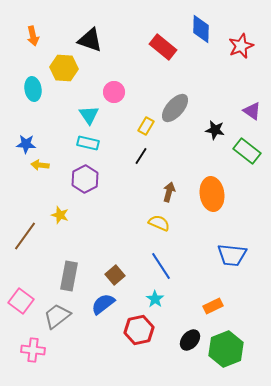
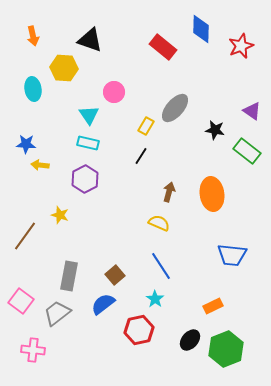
gray trapezoid: moved 3 px up
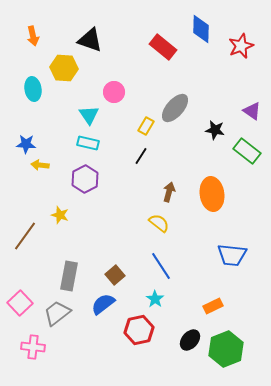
yellow semicircle: rotated 15 degrees clockwise
pink square: moved 1 px left, 2 px down; rotated 10 degrees clockwise
pink cross: moved 3 px up
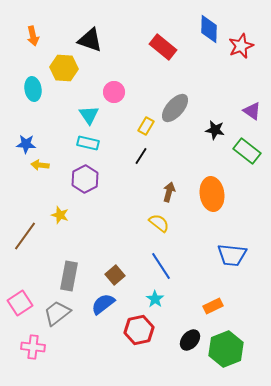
blue diamond: moved 8 px right
pink square: rotated 10 degrees clockwise
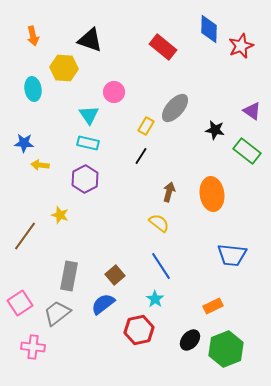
blue star: moved 2 px left, 1 px up
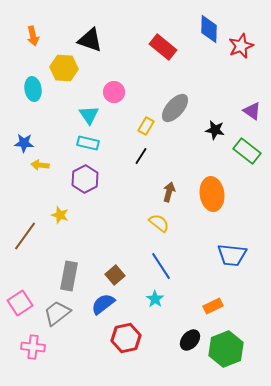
red hexagon: moved 13 px left, 8 px down
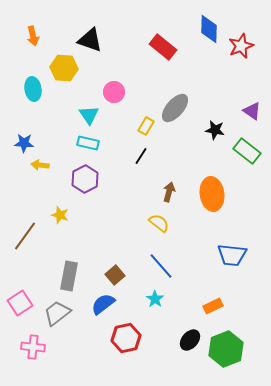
blue line: rotated 8 degrees counterclockwise
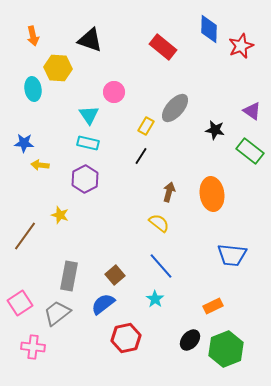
yellow hexagon: moved 6 px left
green rectangle: moved 3 px right
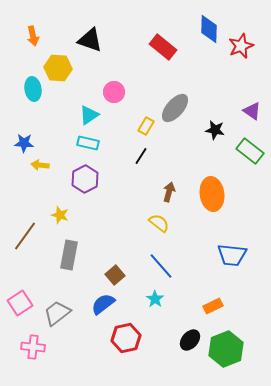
cyan triangle: rotated 30 degrees clockwise
gray rectangle: moved 21 px up
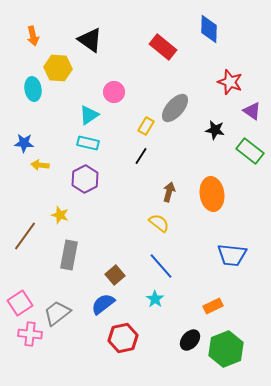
black triangle: rotated 16 degrees clockwise
red star: moved 11 px left, 36 px down; rotated 30 degrees counterclockwise
red hexagon: moved 3 px left
pink cross: moved 3 px left, 13 px up
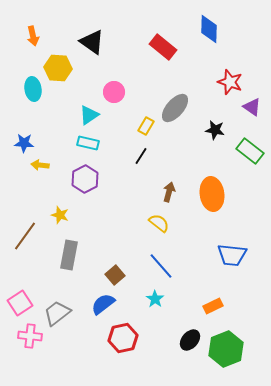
black triangle: moved 2 px right, 2 px down
purple triangle: moved 4 px up
pink cross: moved 2 px down
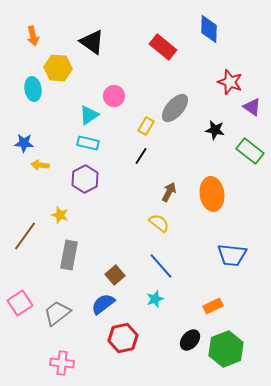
pink circle: moved 4 px down
brown arrow: rotated 12 degrees clockwise
cyan star: rotated 18 degrees clockwise
pink cross: moved 32 px right, 27 px down
